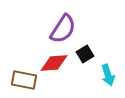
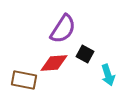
black square: rotated 30 degrees counterclockwise
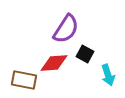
purple semicircle: moved 3 px right
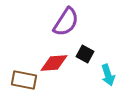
purple semicircle: moved 7 px up
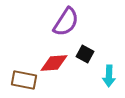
cyan arrow: moved 1 px right, 1 px down; rotated 20 degrees clockwise
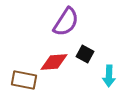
red diamond: moved 1 px up
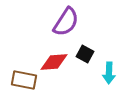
cyan arrow: moved 3 px up
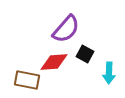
purple semicircle: moved 7 px down; rotated 8 degrees clockwise
brown rectangle: moved 3 px right
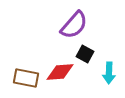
purple semicircle: moved 8 px right, 4 px up
red diamond: moved 6 px right, 10 px down
brown rectangle: moved 1 px left, 2 px up
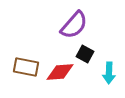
brown rectangle: moved 11 px up
